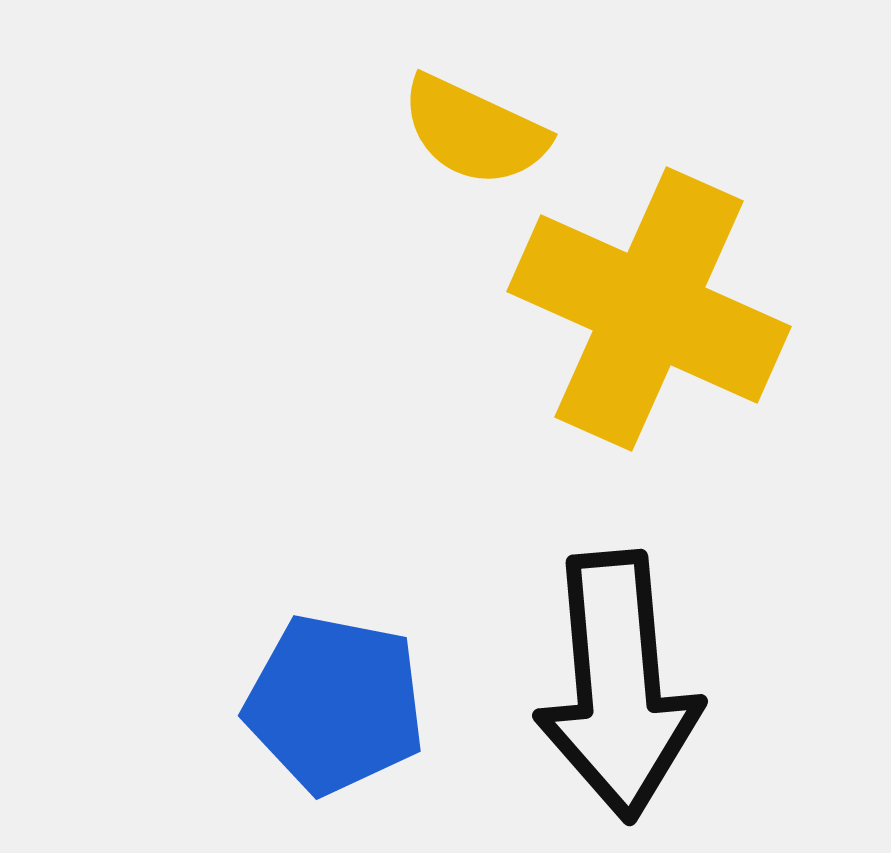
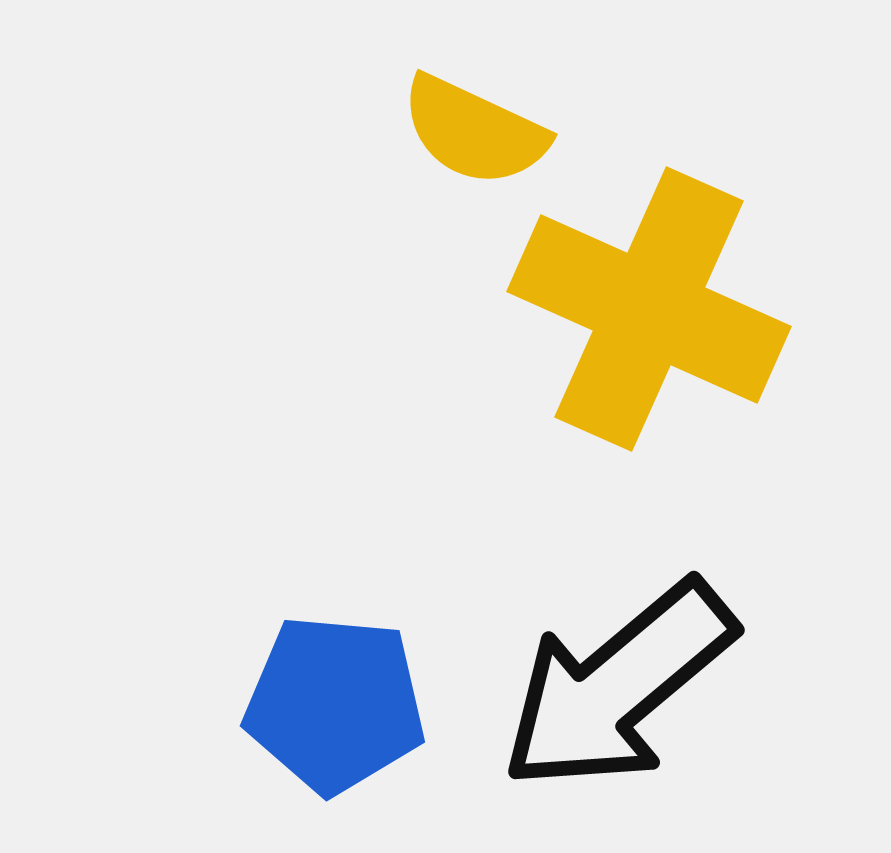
black arrow: rotated 55 degrees clockwise
blue pentagon: rotated 6 degrees counterclockwise
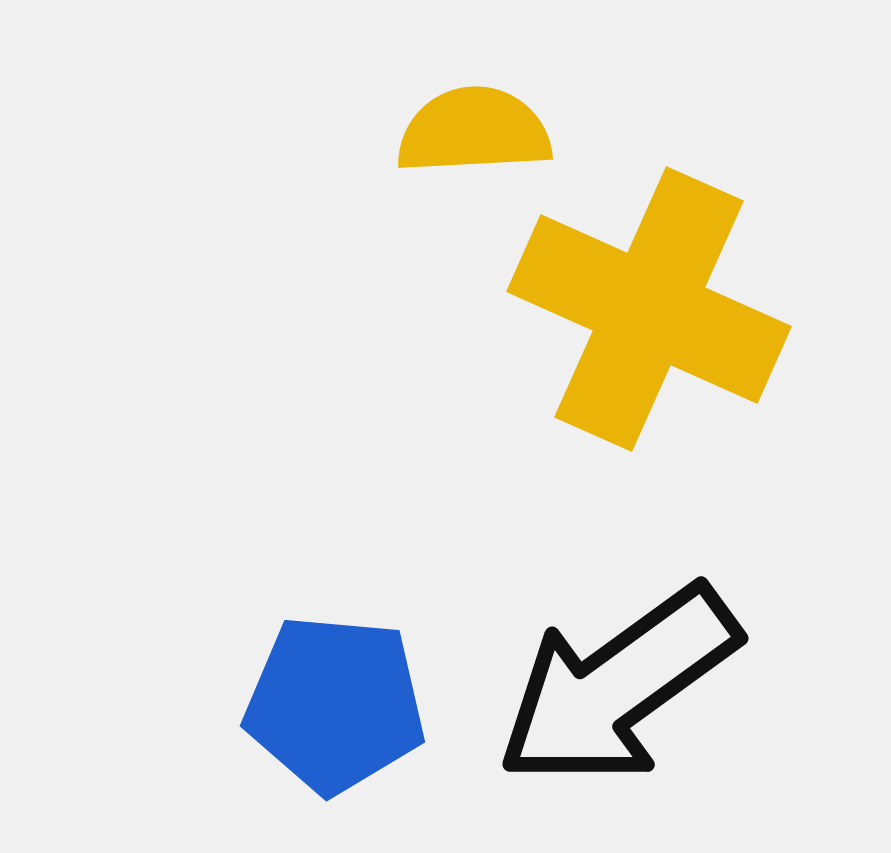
yellow semicircle: rotated 152 degrees clockwise
black arrow: rotated 4 degrees clockwise
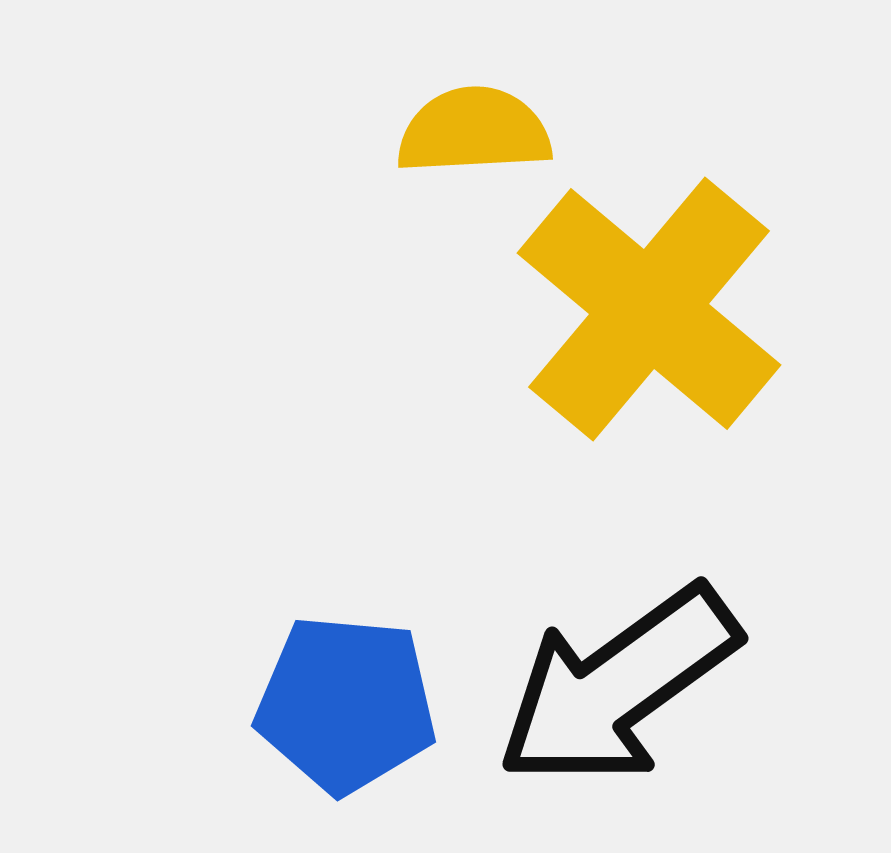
yellow cross: rotated 16 degrees clockwise
blue pentagon: moved 11 px right
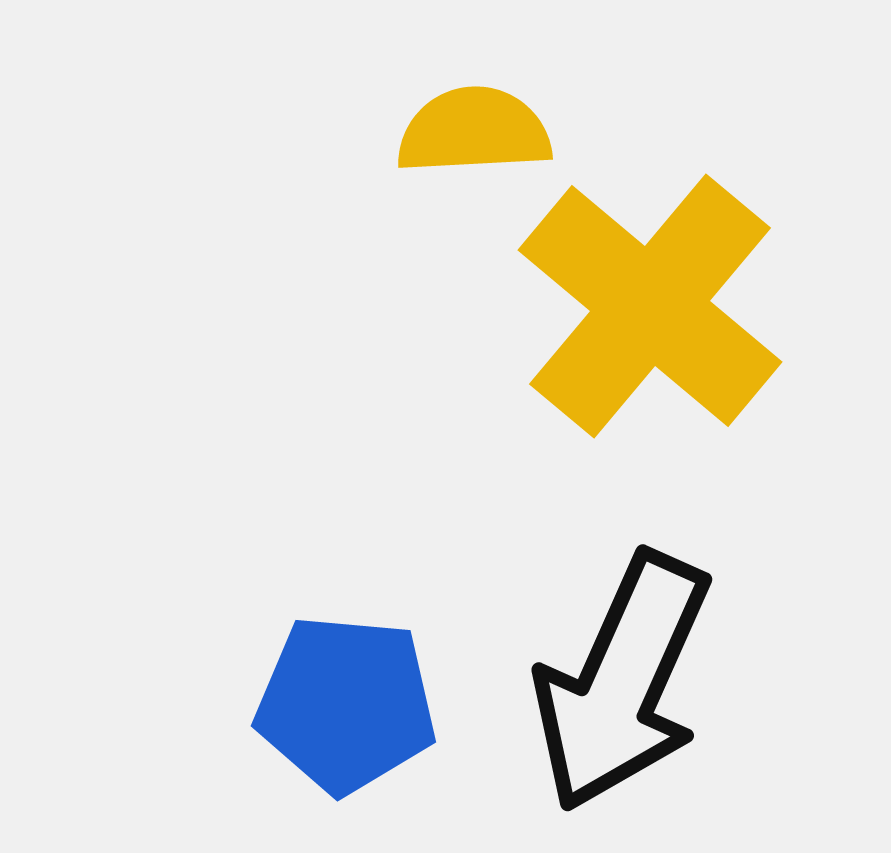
yellow cross: moved 1 px right, 3 px up
black arrow: moved 4 px right, 4 px up; rotated 30 degrees counterclockwise
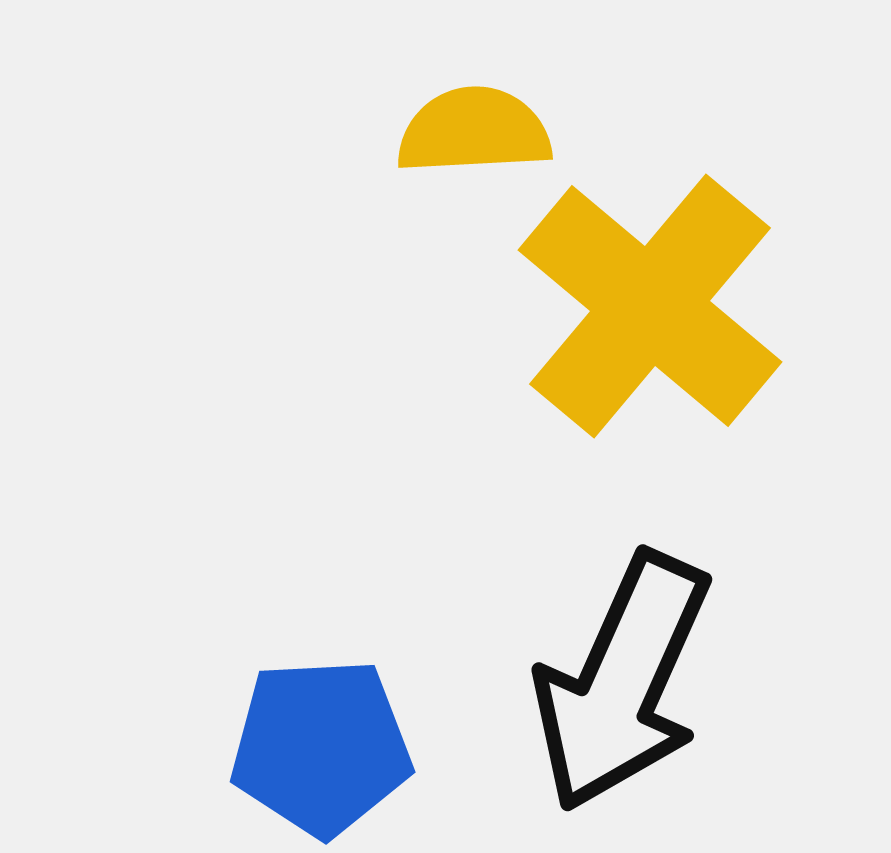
blue pentagon: moved 25 px left, 43 px down; rotated 8 degrees counterclockwise
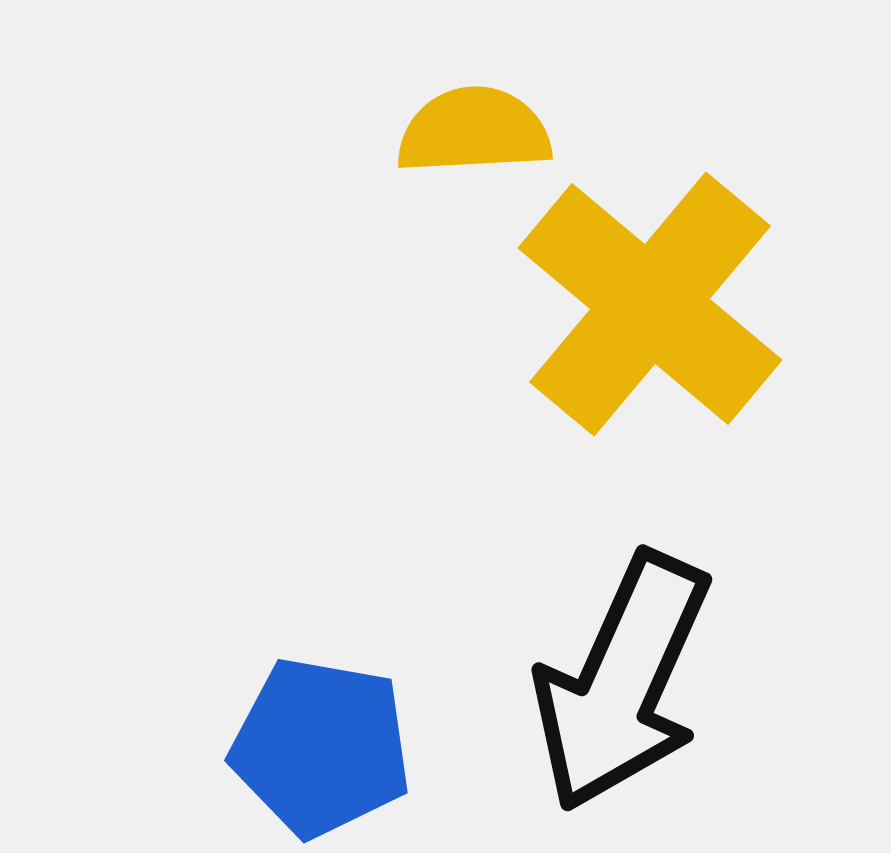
yellow cross: moved 2 px up
blue pentagon: rotated 13 degrees clockwise
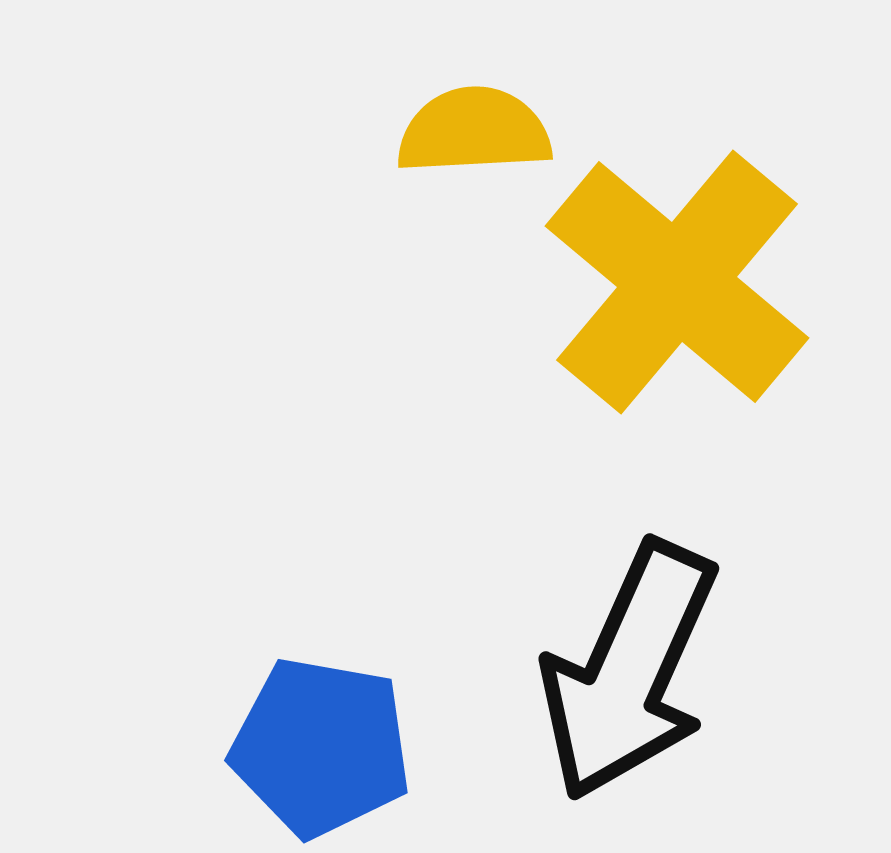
yellow cross: moved 27 px right, 22 px up
black arrow: moved 7 px right, 11 px up
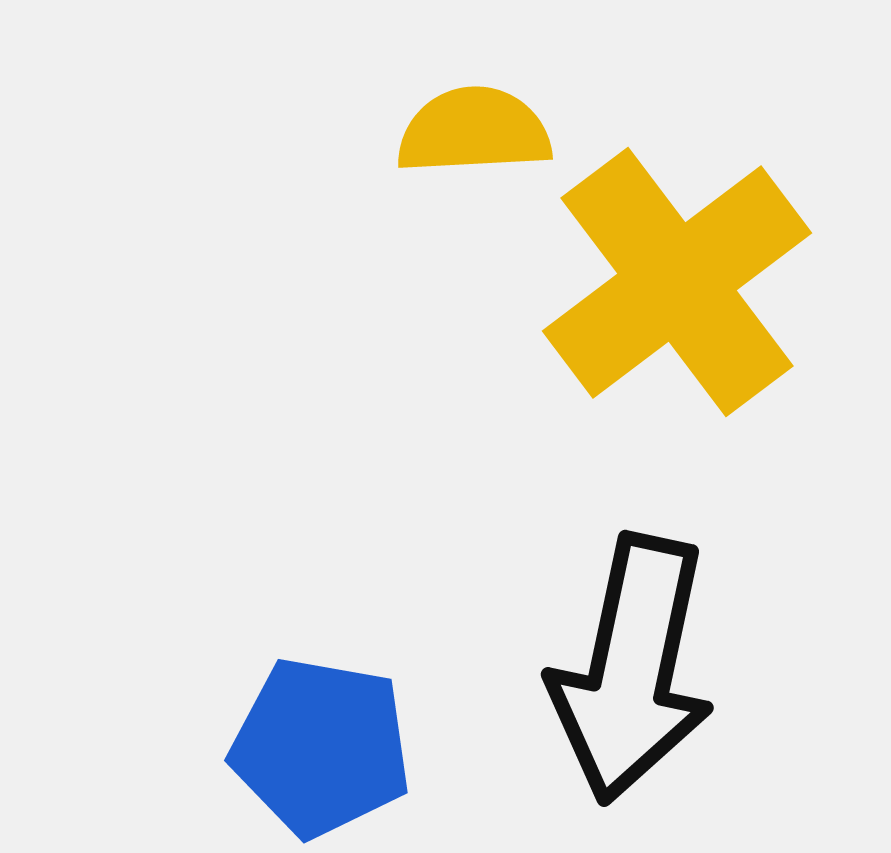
yellow cross: rotated 13 degrees clockwise
black arrow: moved 3 px right, 2 px up; rotated 12 degrees counterclockwise
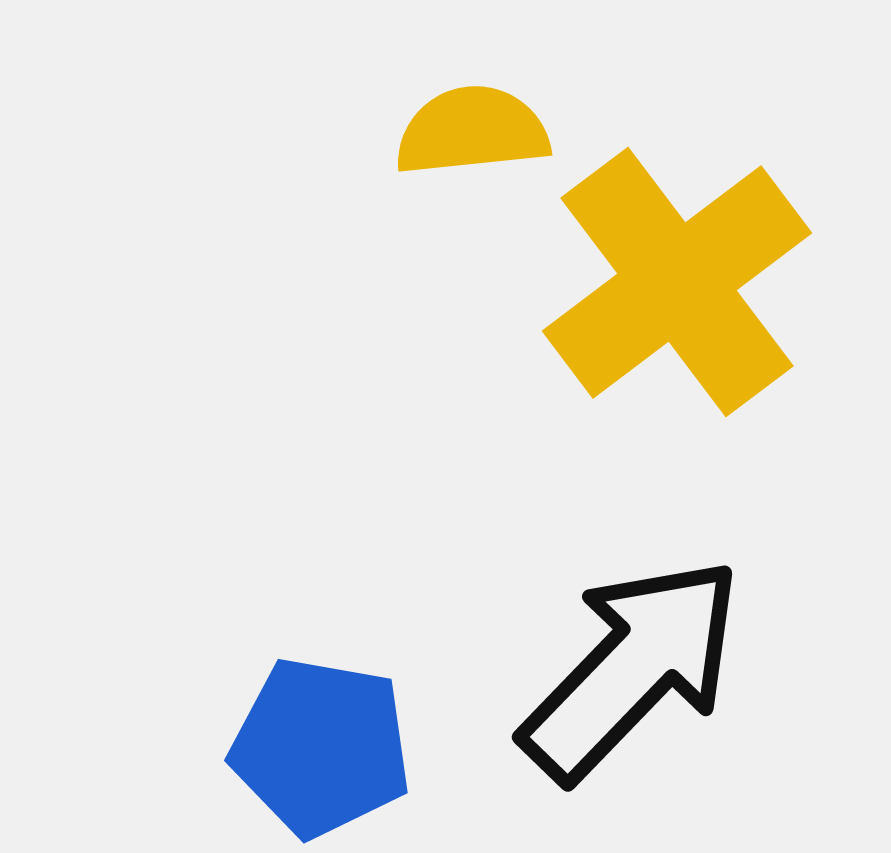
yellow semicircle: moved 2 px left; rotated 3 degrees counterclockwise
black arrow: rotated 148 degrees counterclockwise
